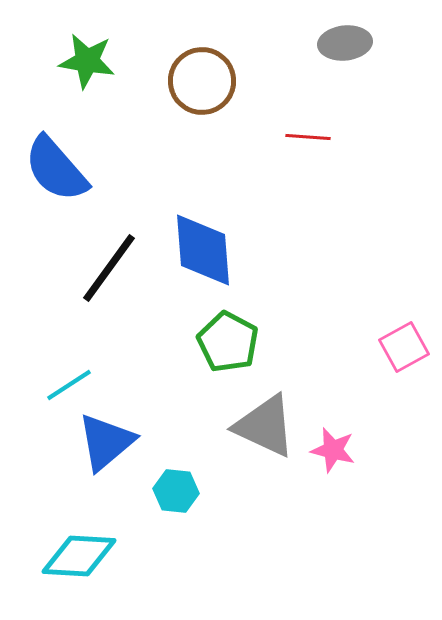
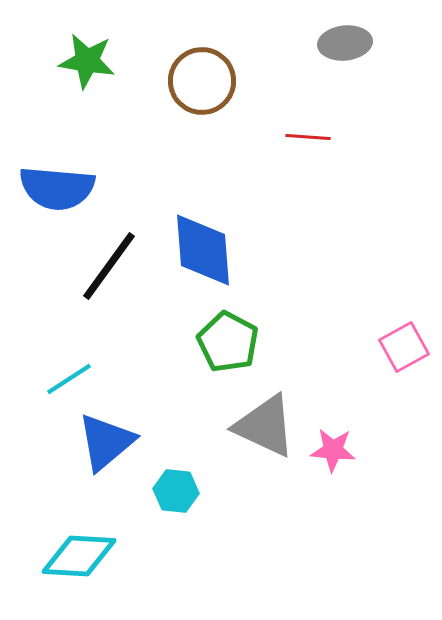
blue semicircle: moved 1 px right, 19 px down; rotated 44 degrees counterclockwise
black line: moved 2 px up
cyan line: moved 6 px up
pink star: rotated 9 degrees counterclockwise
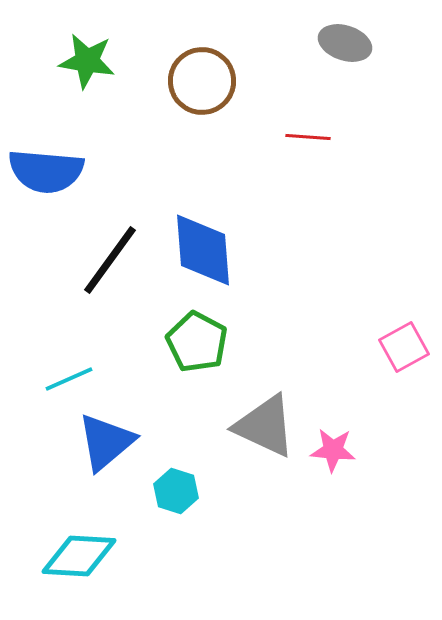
gray ellipse: rotated 24 degrees clockwise
blue semicircle: moved 11 px left, 17 px up
black line: moved 1 px right, 6 px up
green pentagon: moved 31 px left
cyan line: rotated 9 degrees clockwise
cyan hexagon: rotated 12 degrees clockwise
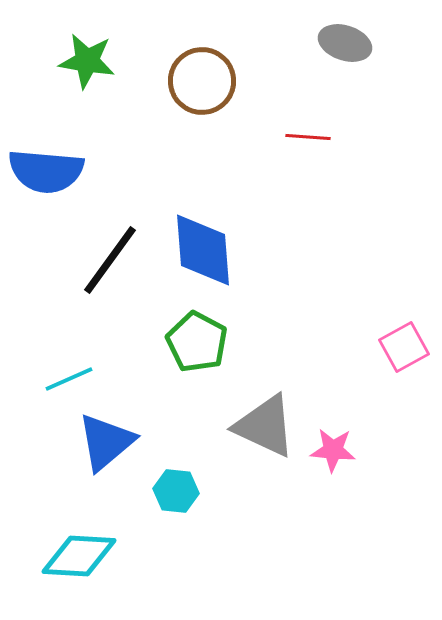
cyan hexagon: rotated 12 degrees counterclockwise
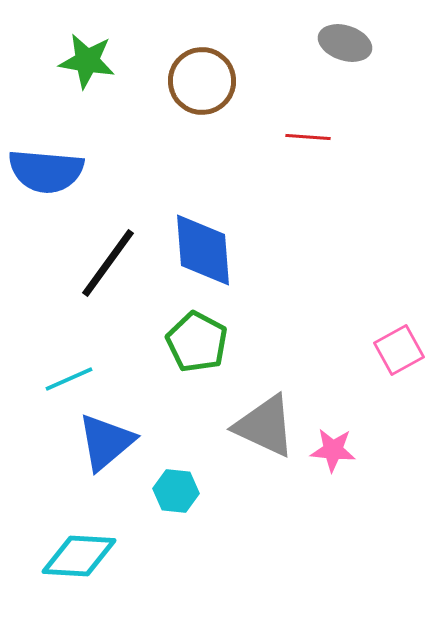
black line: moved 2 px left, 3 px down
pink square: moved 5 px left, 3 px down
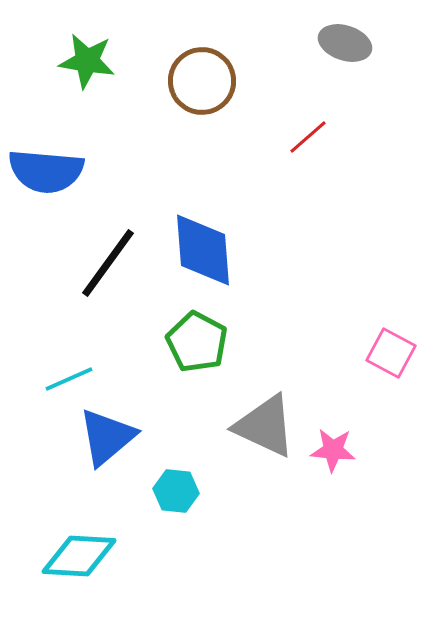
red line: rotated 45 degrees counterclockwise
pink square: moved 8 px left, 3 px down; rotated 33 degrees counterclockwise
blue triangle: moved 1 px right, 5 px up
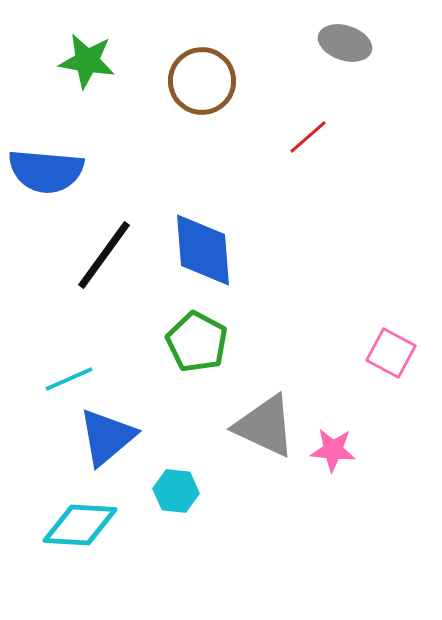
black line: moved 4 px left, 8 px up
cyan diamond: moved 1 px right, 31 px up
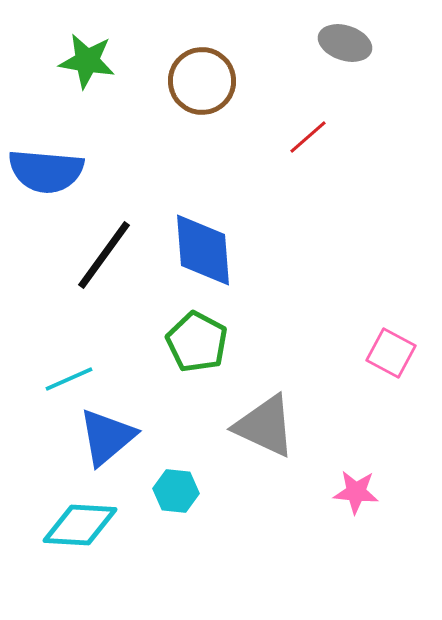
pink star: moved 23 px right, 42 px down
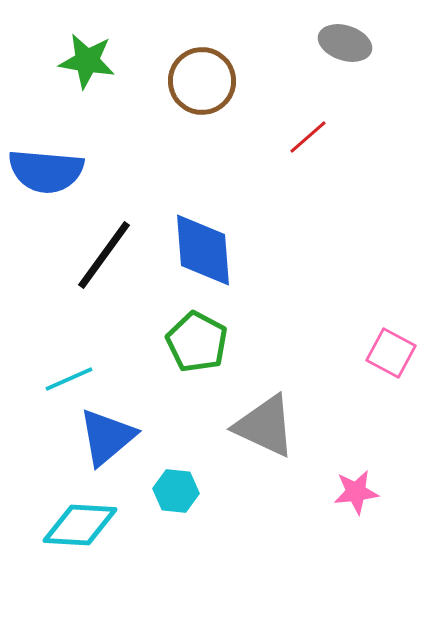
pink star: rotated 12 degrees counterclockwise
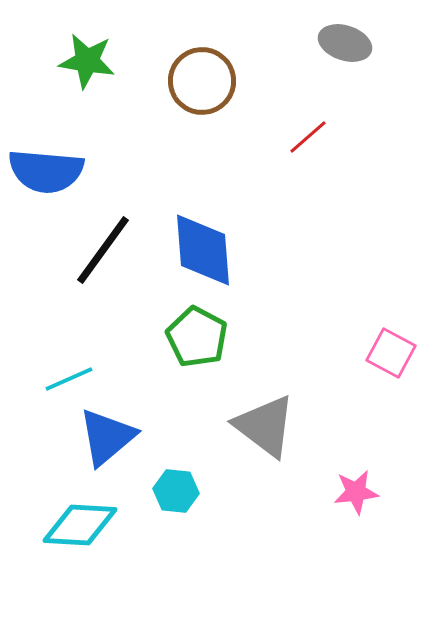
black line: moved 1 px left, 5 px up
green pentagon: moved 5 px up
gray triangle: rotated 12 degrees clockwise
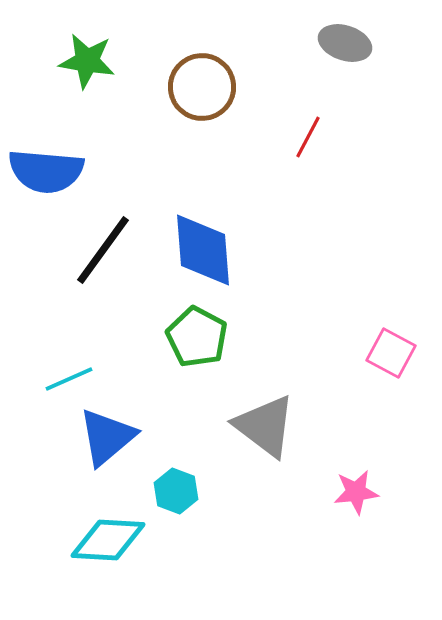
brown circle: moved 6 px down
red line: rotated 21 degrees counterclockwise
cyan hexagon: rotated 15 degrees clockwise
cyan diamond: moved 28 px right, 15 px down
